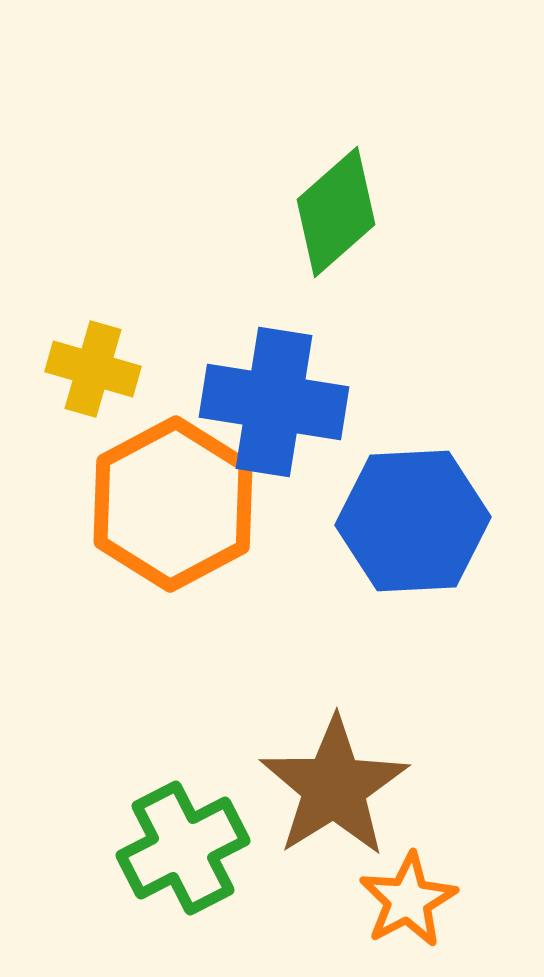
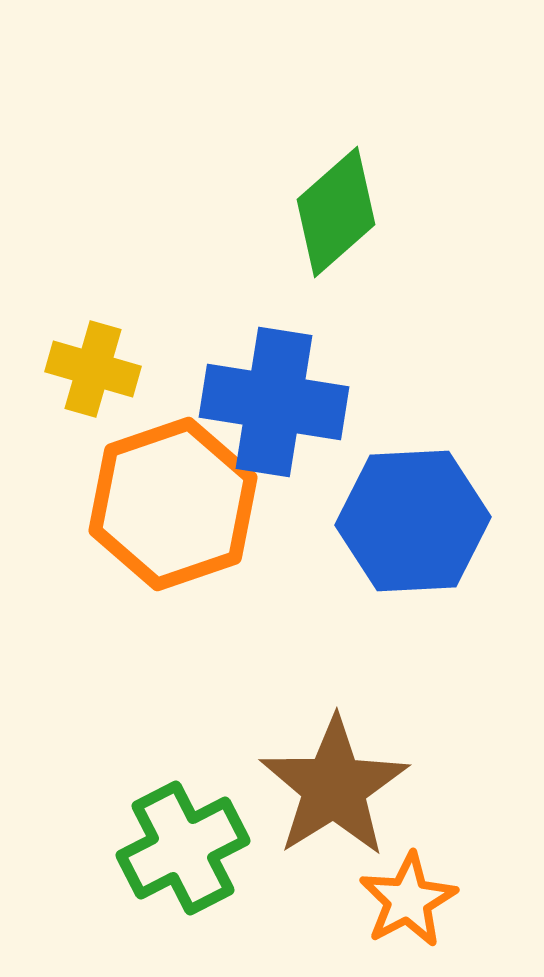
orange hexagon: rotated 9 degrees clockwise
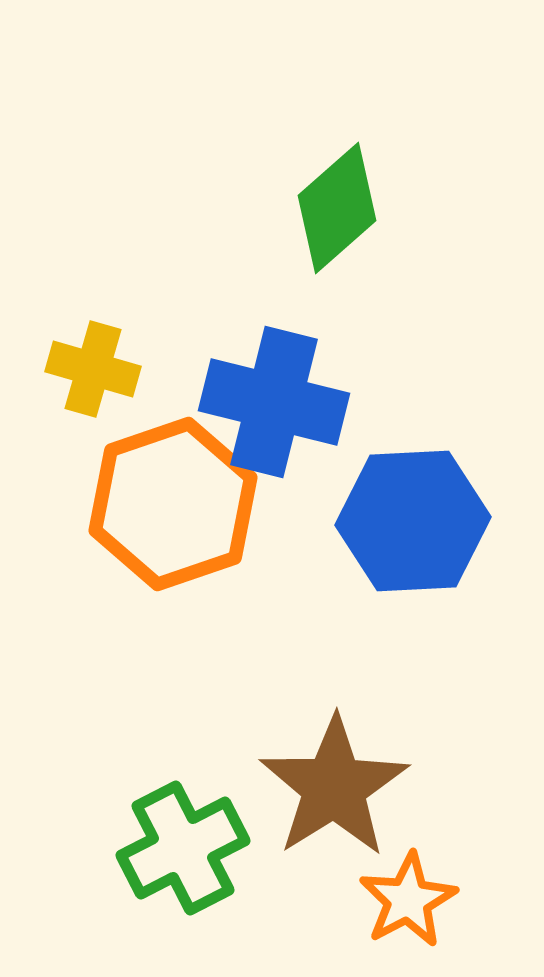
green diamond: moved 1 px right, 4 px up
blue cross: rotated 5 degrees clockwise
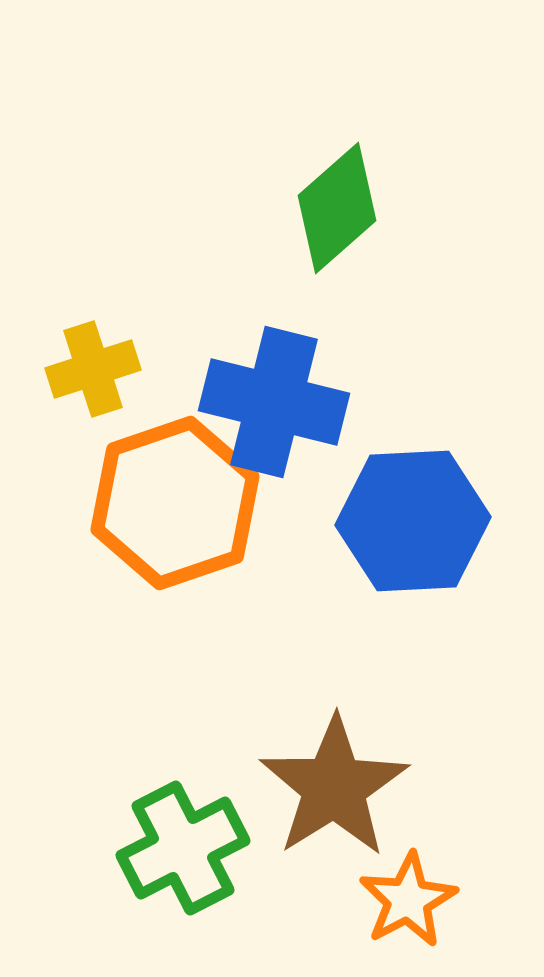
yellow cross: rotated 34 degrees counterclockwise
orange hexagon: moved 2 px right, 1 px up
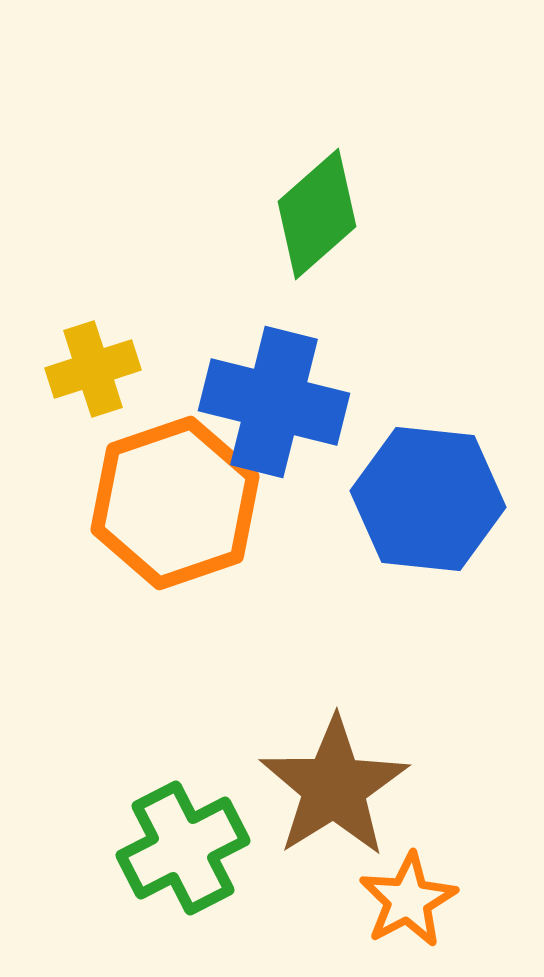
green diamond: moved 20 px left, 6 px down
blue hexagon: moved 15 px right, 22 px up; rotated 9 degrees clockwise
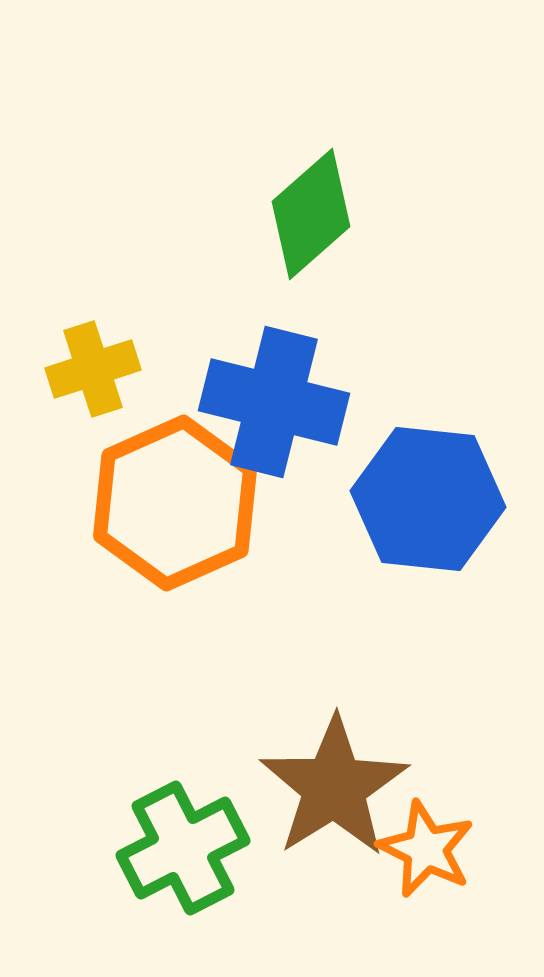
green diamond: moved 6 px left
orange hexagon: rotated 5 degrees counterclockwise
orange star: moved 18 px right, 51 px up; rotated 18 degrees counterclockwise
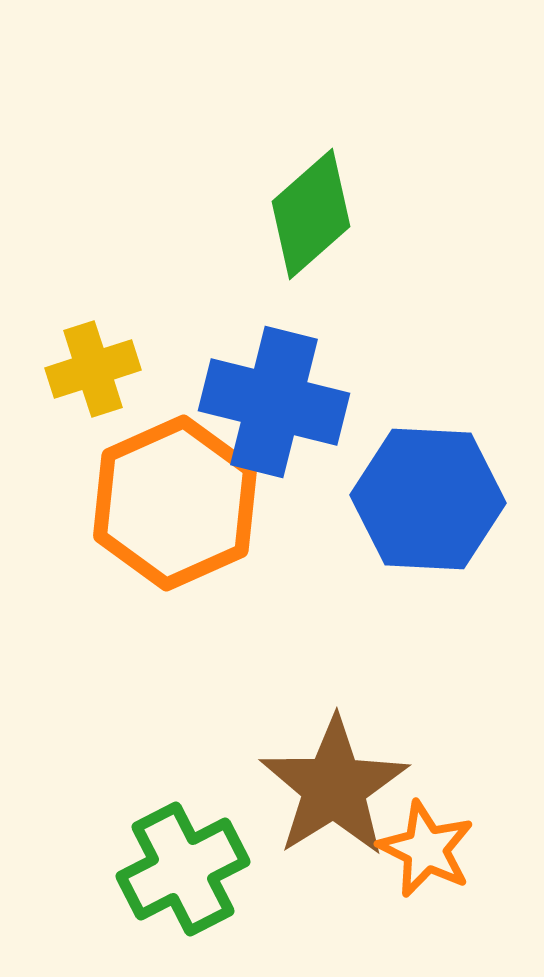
blue hexagon: rotated 3 degrees counterclockwise
green cross: moved 21 px down
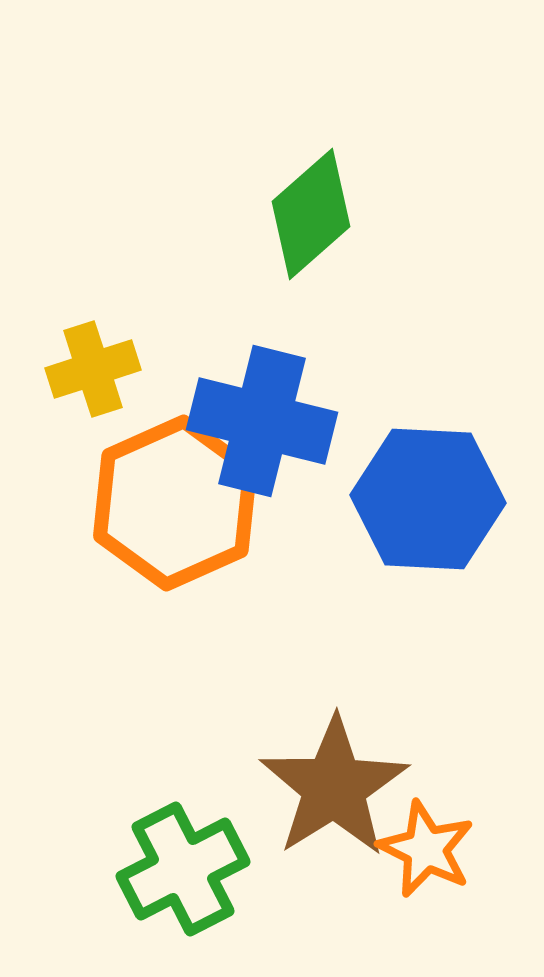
blue cross: moved 12 px left, 19 px down
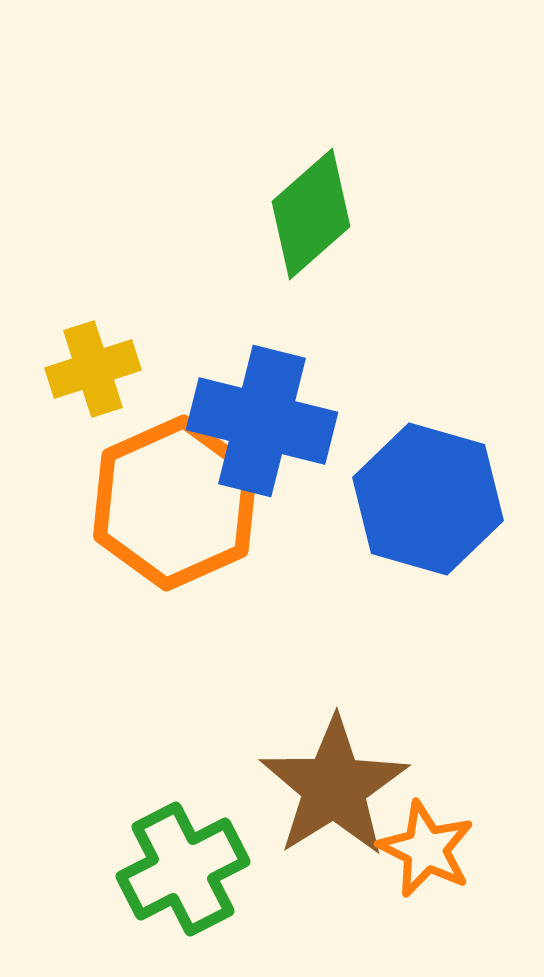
blue hexagon: rotated 13 degrees clockwise
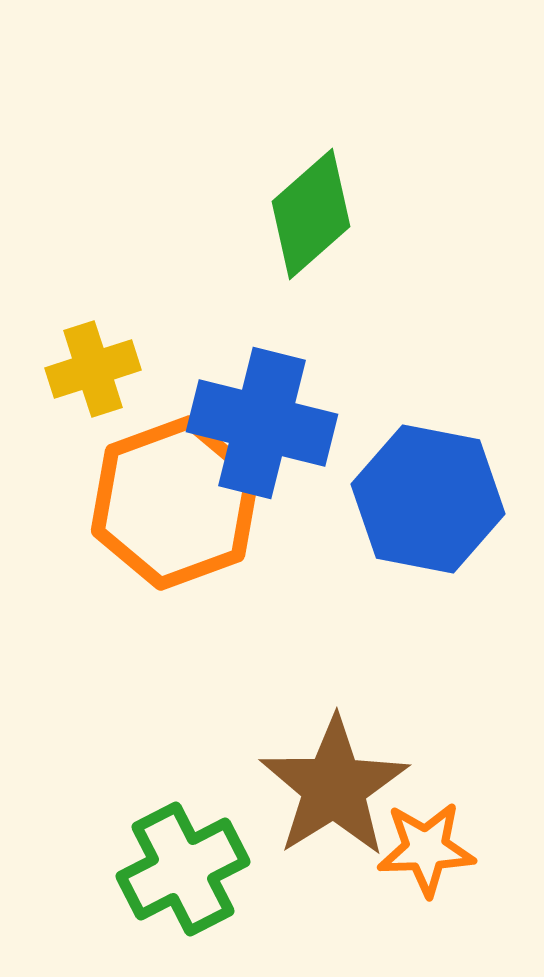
blue cross: moved 2 px down
blue hexagon: rotated 5 degrees counterclockwise
orange hexagon: rotated 4 degrees clockwise
orange star: rotated 28 degrees counterclockwise
